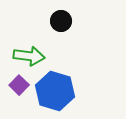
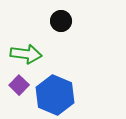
green arrow: moved 3 px left, 2 px up
blue hexagon: moved 4 px down; rotated 6 degrees clockwise
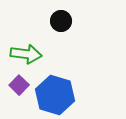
blue hexagon: rotated 6 degrees counterclockwise
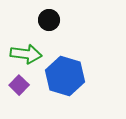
black circle: moved 12 px left, 1 px up
blue hexagon: moved 10 px right, 19 px up
